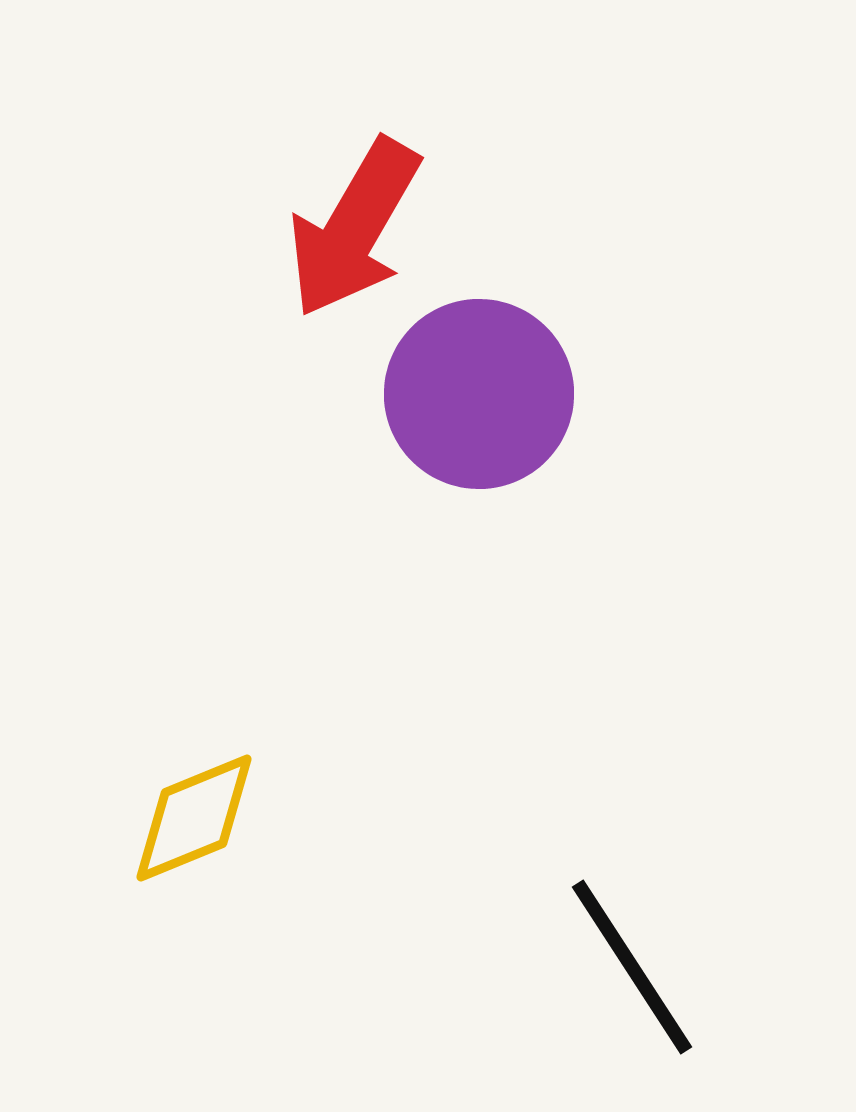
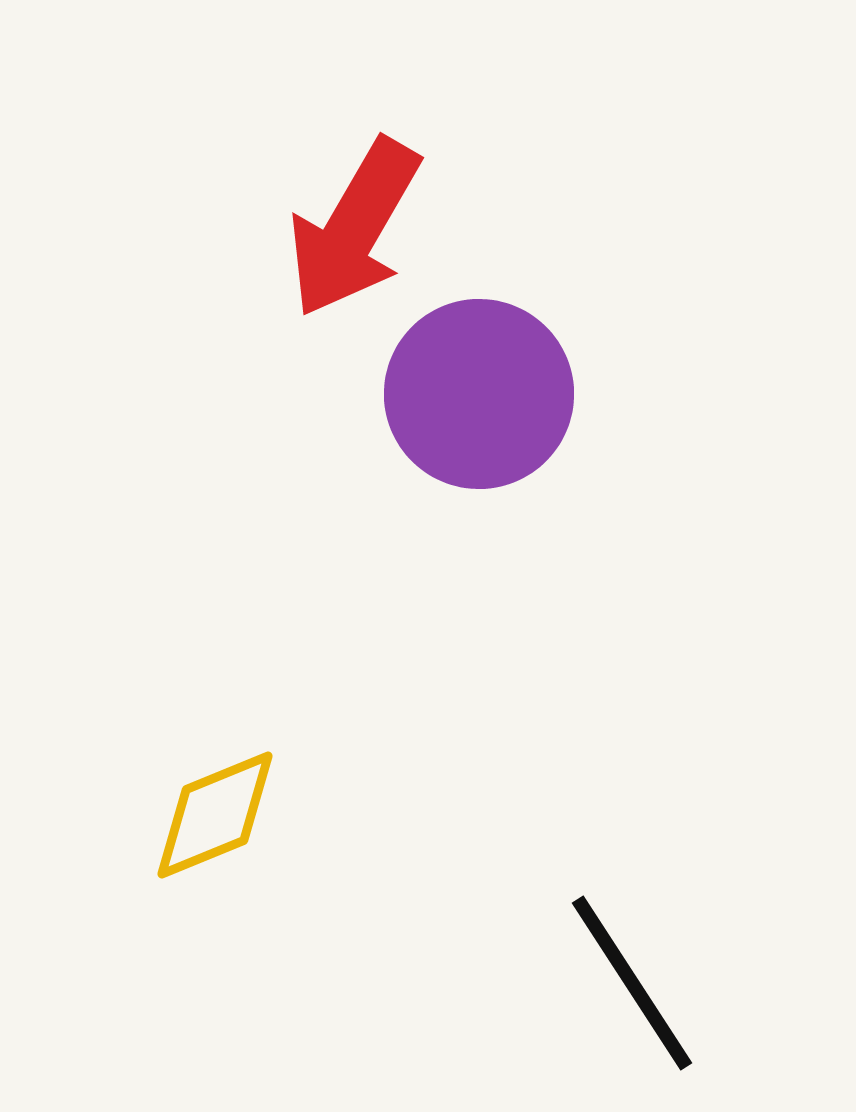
yellow diamond: moved 21 px right, 3 px up
black line: moved 16 px down
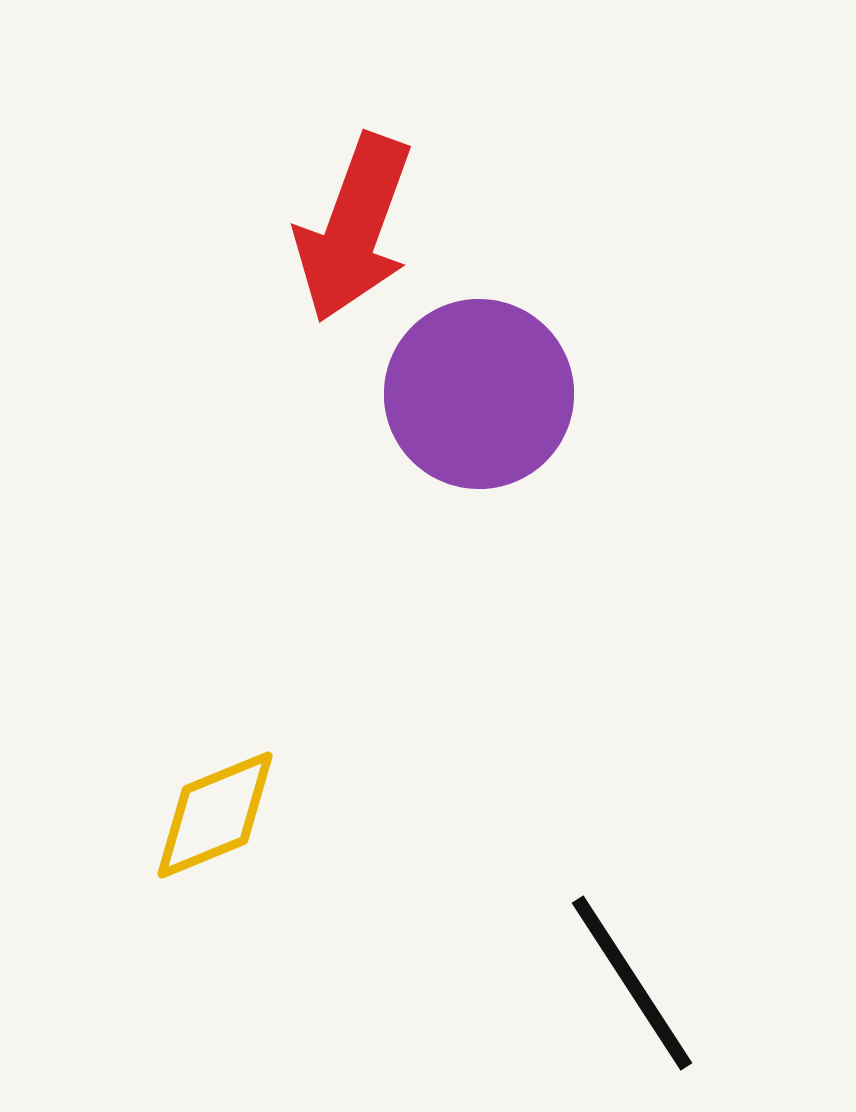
red arrow: rotated 10 degrees counterclockwise
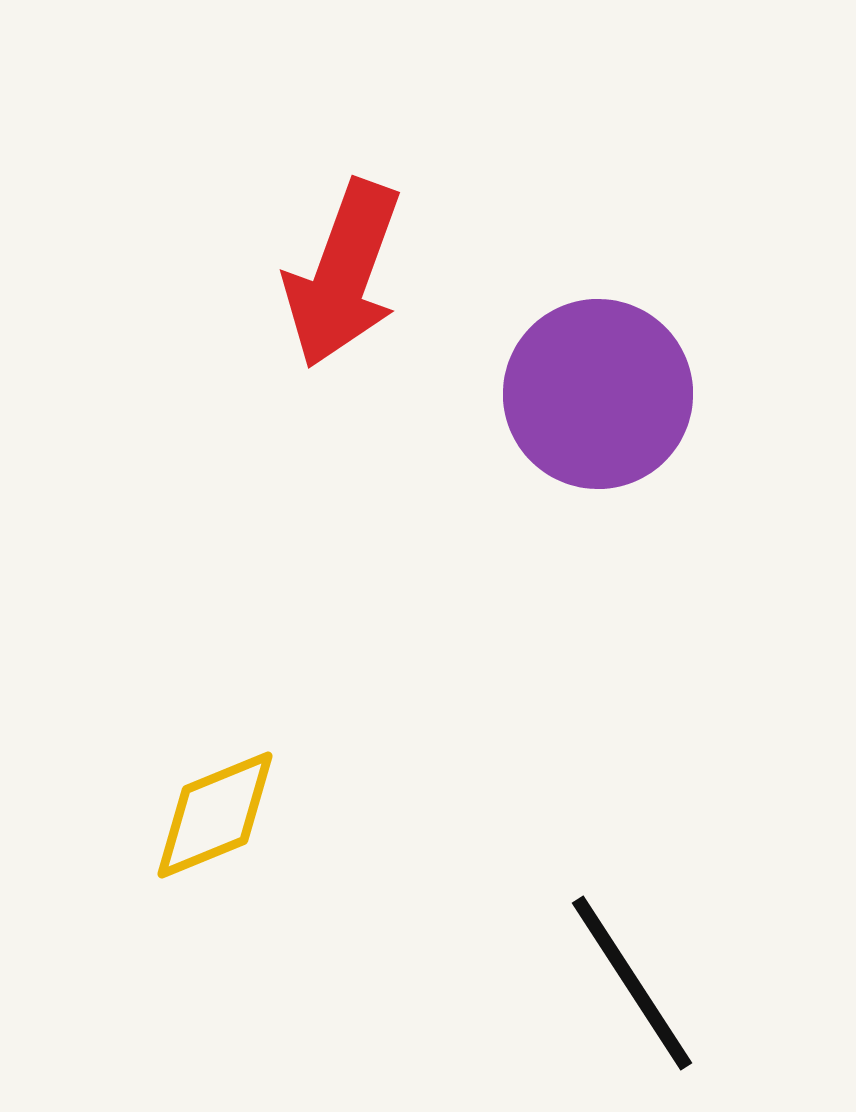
red arrow: moved 11 px left, 46 px down
purple circle: moved 119 px right
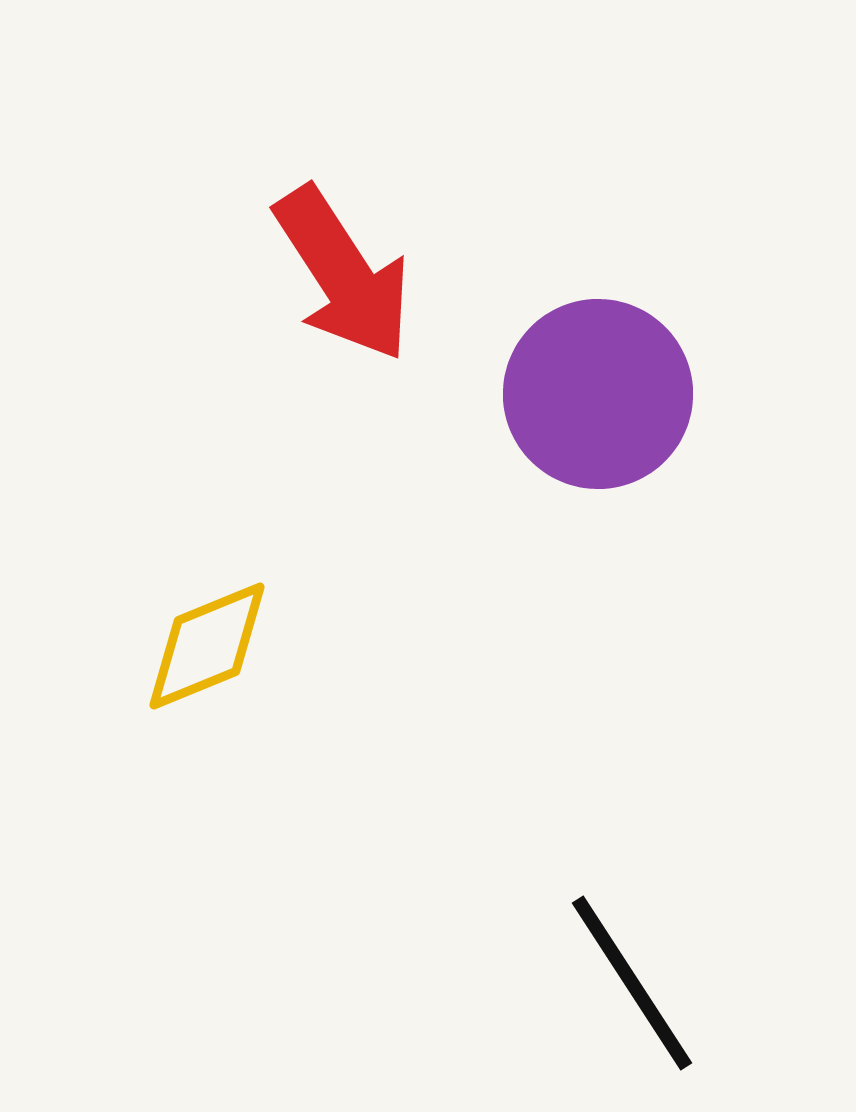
red arrow: rotated 53 degrees counterclockwise
yellow diamond: moved 8 px left, 169 px up
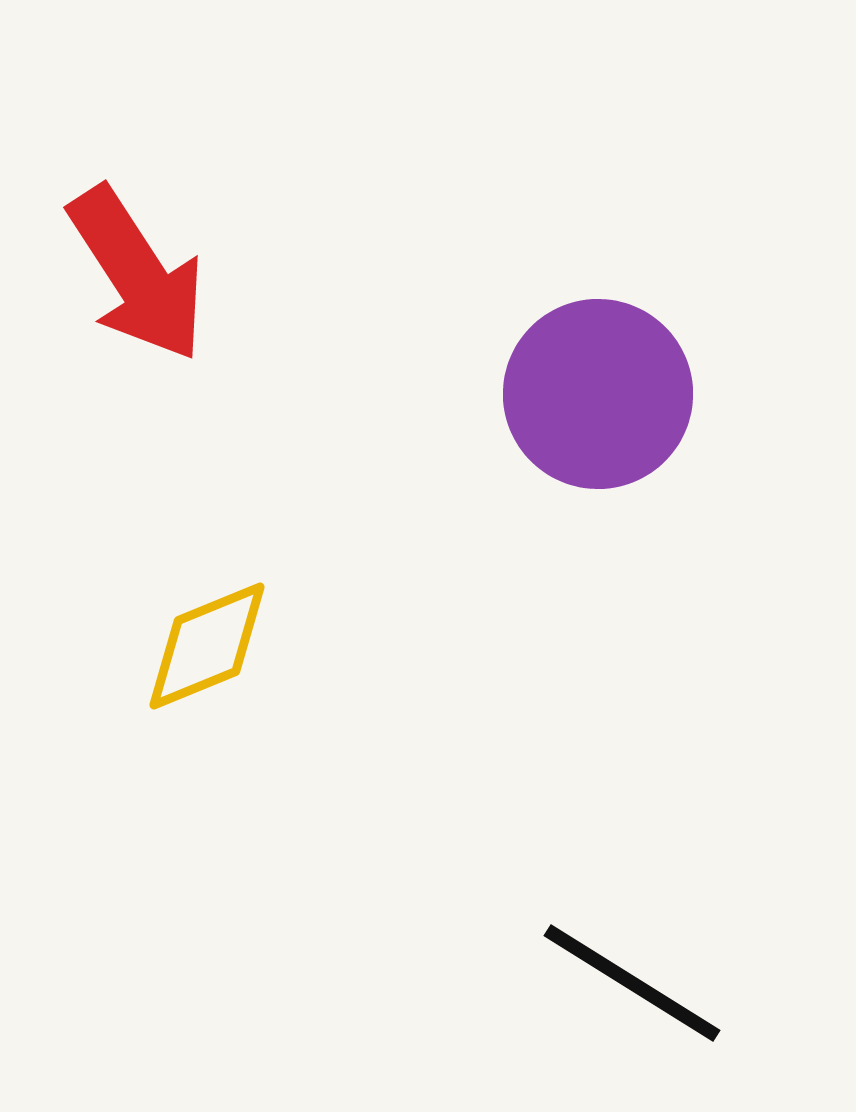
red arrow: moved 206 px left
black line: rotated 25 degrees counterclockwise
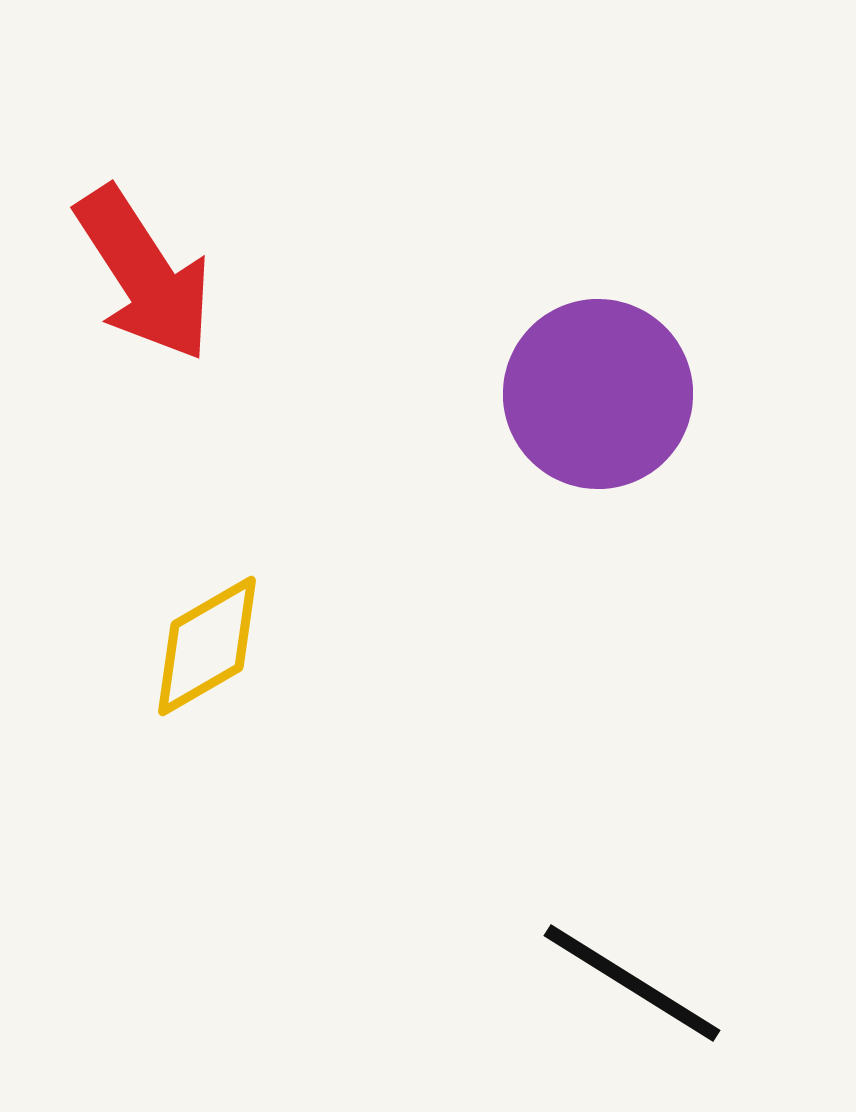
red arrow: moved 7 px right
yellow diamond: rotated 8 degrees counterclockwise
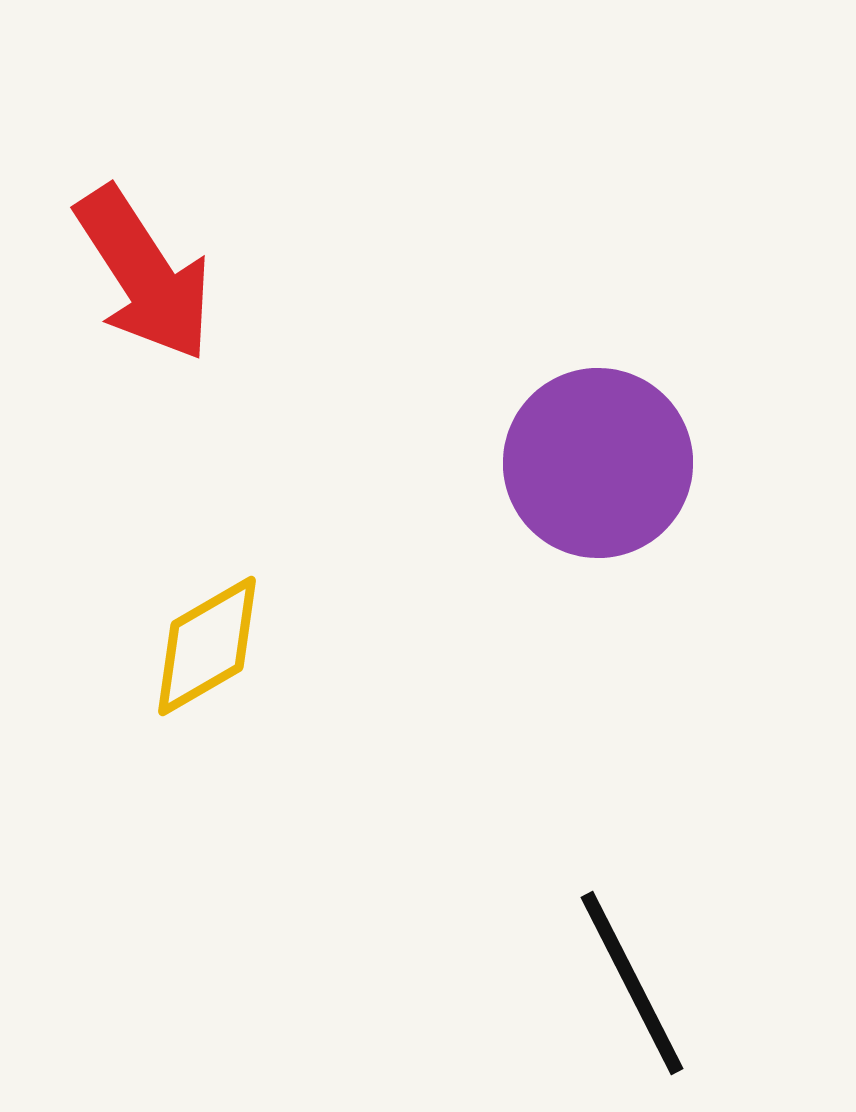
purple circle: moved 69 px down
black line: rotated 31 degrees clockwise
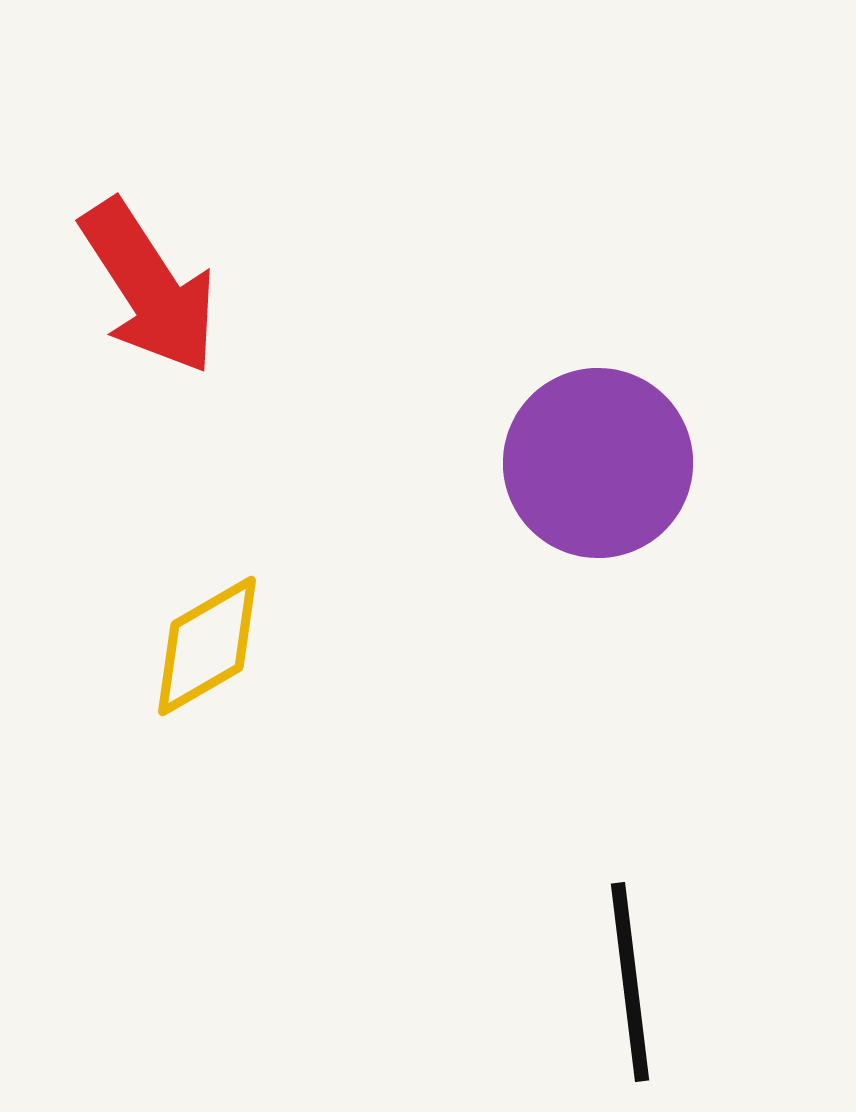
red arrow: moved 5 px right, 13 px down
black line: moved 2 px left, 1 px up; rotated 20 degrees clockwise
